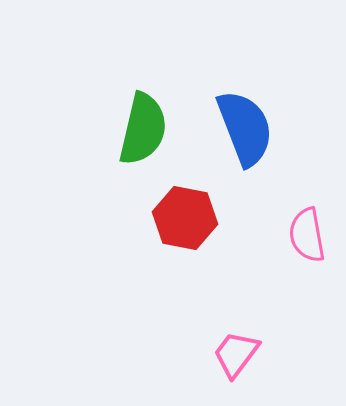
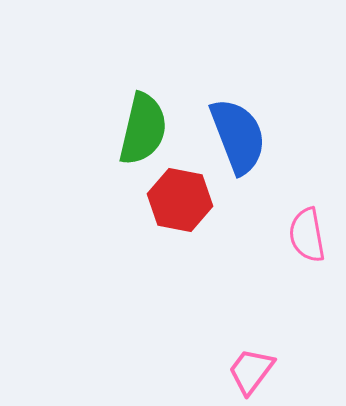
blue semicircle: moved 7 px left, 8 px down
red hexagon: moved 5 px left, 18 px up
pink trapezoid: moved 15 px right, 17 px down
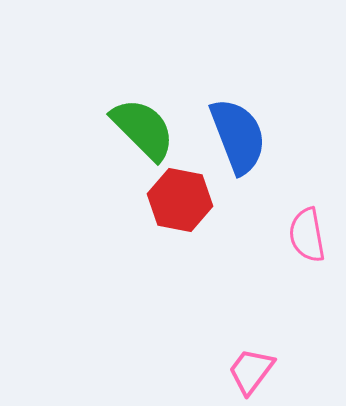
green semicircle: rotated 58 degrees counterclockwise
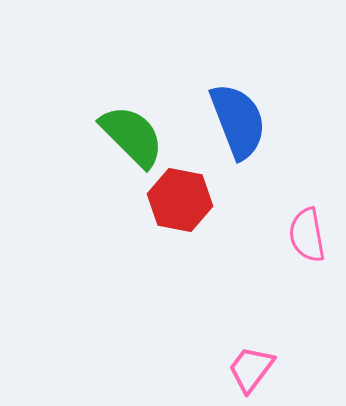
green semicircle: moved 11 px left, 7 px down
blue semicircle: moved 15 px up
pink trapezoid: moved 2 px up
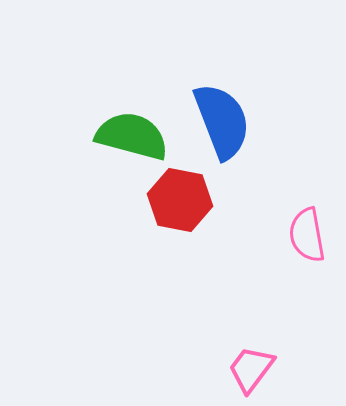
blue semicircle: moved 16 px left
green semicircle: rotated 30 degrees counterclockwise
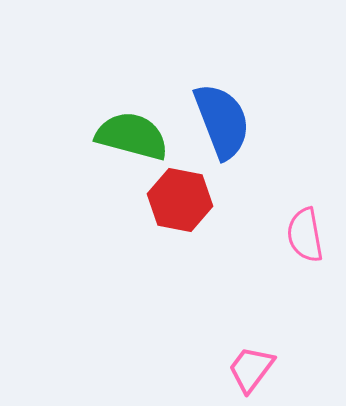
pink semicircle: moved 2 px left
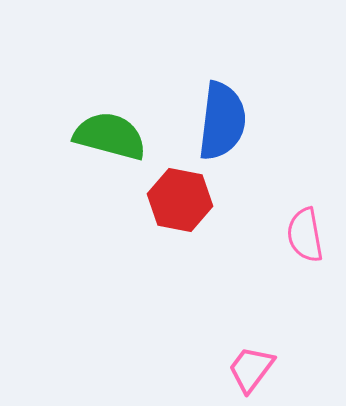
blue semicircle: rotated 28 degrees clockwise
green semicircle: moved 22 px left
